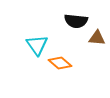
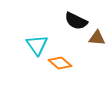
black semicircle: rotated 20 degrees clockwise
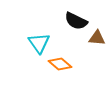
cyan triangle: moved 2 px right, 2 px up
orange diamond: moved 1 px down
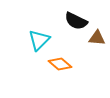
cyan triangle: moved 3 px up; rotated 20 degrees clockwise
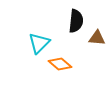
black semicircle: rotated 110 degrees counterclockwise
cyan triangle: moved 3 px down
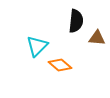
cyan triangle: moved 2 px left, 3 px down
orange diamond: moved 1 px down
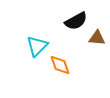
black semicircle: rotated 55 degrees clockwise
orange diamond: rotated 30 degrees clockwise
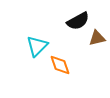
black semicircle: moved 2 px right
brown triangle: rotated 18 degrees counterclockwise
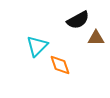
black semicircle: moved 1 px up
brown triangle: moved 1 px left; rotated 12 degrees clockwise
